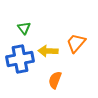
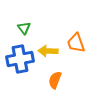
orange trapezoid: rotated 60 degrees counterclockwise
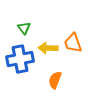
orange trapezoid: moved 3 px left
yellow arrow: moved 3 px up
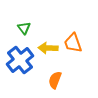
blue cross: moved 1 px down; rotated 28 degrees counterclockwise
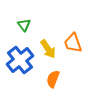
green triangle: moved 3 px up
yellow arrow: moved 1 px down; rotated 126 degrees counterclockwise
orange semicircle: moved 2 px left, 1 px up
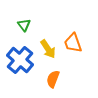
blue cross: rotated 12 degrees counterclockwise
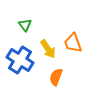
green triangle: moved 1 px right
blue cross: rotated 8 degrees counterclockwise
orange semicircle: moved 3 px right, 2 px up
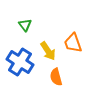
yellow arrow: moved 2 px down
blue cross: moved 2 px down
orange semicircle: rotated 36 degrees counterclockwise
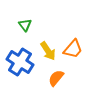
orange trapezoid: moved 6 px down; rotated 120 degrees counterclockwise
orange semicircle: moved 1 px down; rotated 54 degrees clockwise
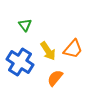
orange semicircle: moved 1 px left
